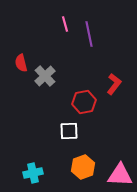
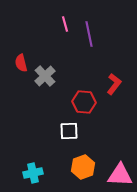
red hexagon: rotated 15 degrees clockwise
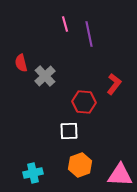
orange hexagon: moved 3 px left, 2 px up
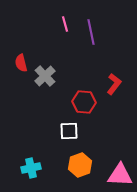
purple line: moved 2 px right, 2 px up
cyan cross: moved 2 px left, 5 px up
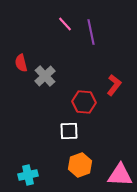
pink line: rotated 28 degrees counterclockwise
red L-shape: moved 1 px down
cyan cross: moved 3 px left, 7 px down
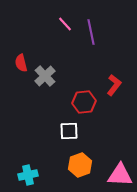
red hexagon: rotated 10 degrees counterclockwise
